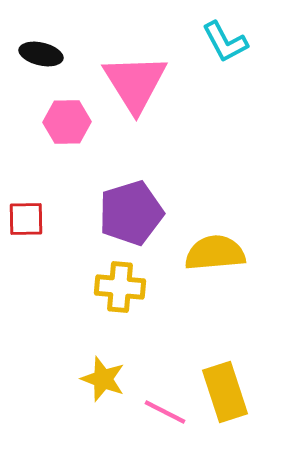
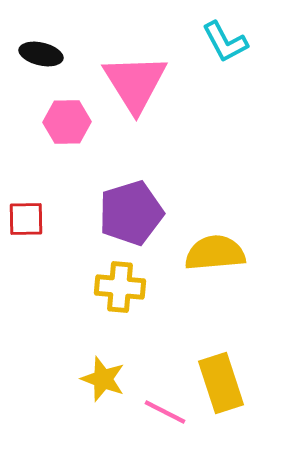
yellow rectangle: moved 4 px left, 9 px up
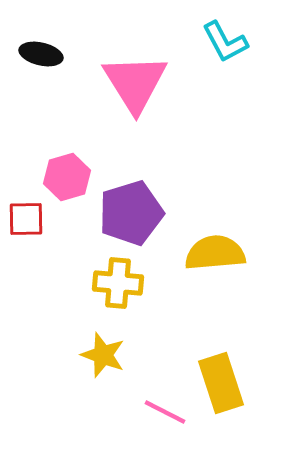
pink hexagon: moved 55 px down; rotated 15 degrees counterclockwise
yellow cross: moved 2 px left, 4 px up
yellow star: moved 24 px up
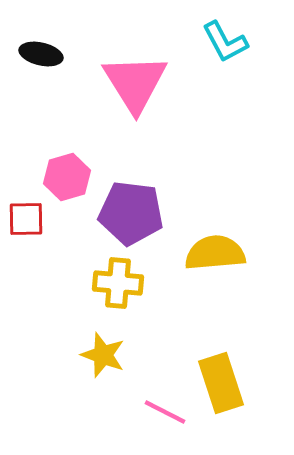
purple pentagon: rotated 24 degrees clockwise
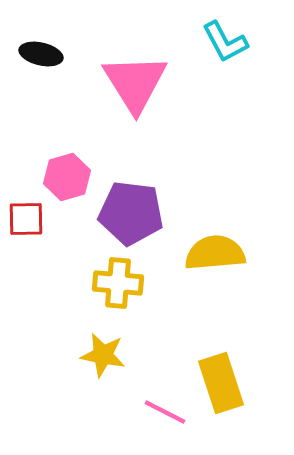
yellow star: rotated 9 degrees counterclockwise
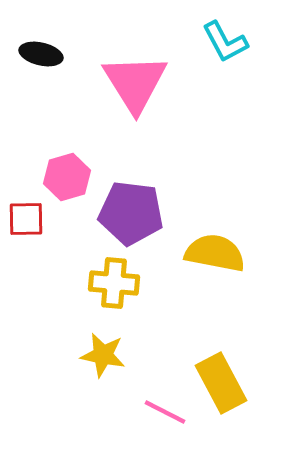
yellow semicircle: rotated 16 degrees clockwise
yellow cross: moved 4 px left
yellow rectangle: rotated 10 degrees counterclockwise
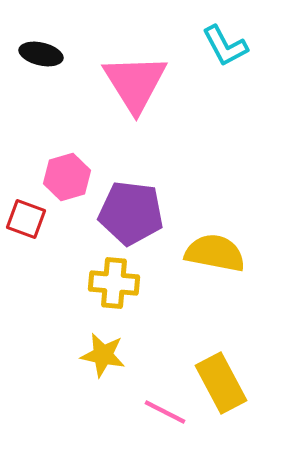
cyan L-shape: moved 4 px down
red square: rotated 21 degrees clockwise
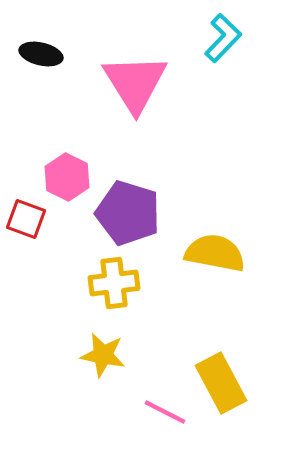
cyan L-shape: moved 2 px left, 8 px up; rotated 108 degrees counterclockwise
pink hexagon: rotated 18 degrees counterclockwise
purple pentagon: moved 3 px left; rotated 10 degrees clockwise
yellow cross: rotated 12 degrees counterclockwise
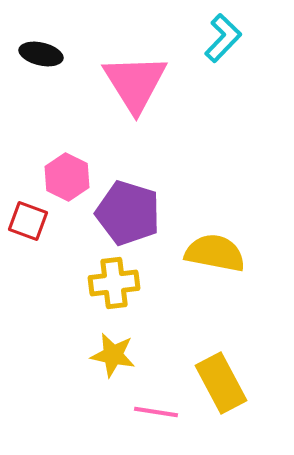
red square: moved 2 px right, 2 px down
yellow star: moved 10 px right
pink line: moved 9 px left; rotated 18 degrees counterclockwise
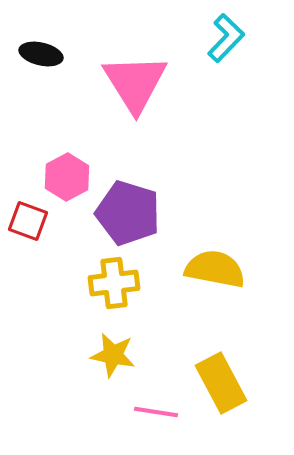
cyan L-shape: moved 3 px right
pink hexagon: rotated 6 degrees clockwise
yellow semicircle: moved 16 px down
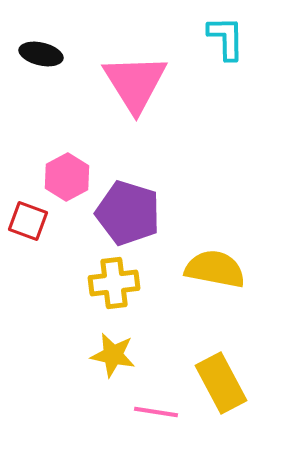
cyan L-shape: rotated 45 degrees counterclockwise
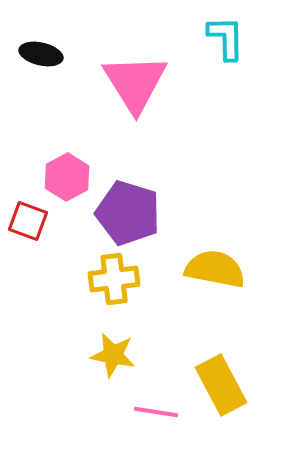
yellow cross: moved 4 px up
yellow rectangle: moved 2 px down
